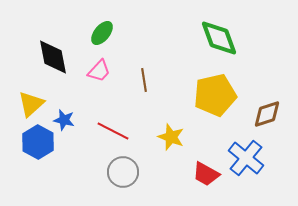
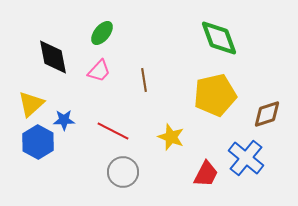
blue star: rotated 15 degrees counterclockwise
red trapezoid: rotated 92 degrees counterclockwise
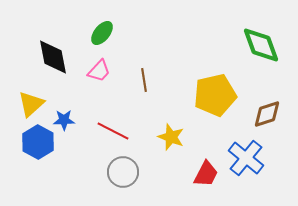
green diamond: moved 42 px right, 7 px down
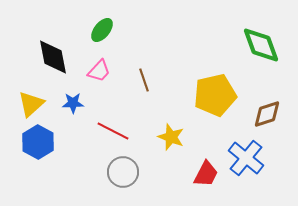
green ellipse: moved 3 px up
brown line: rotated 10 degrees counterclockwise
blue star: moved 9 px right, 17 px up
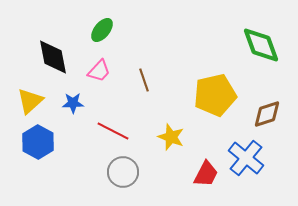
yellow triangle: moved 1 px left, 3 px up
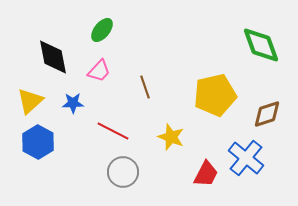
brown line: moved 1 px right, 7 px down
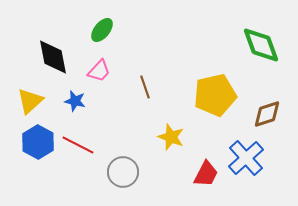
blue star: moved 2 px right, 2 px up; rotated 15 degrees clockwise
red line: moved 35 px left, 14 px down
blue cross: rotated 9 degrees clockwise
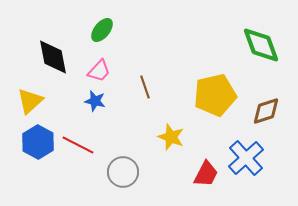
blue star: moved 20 px right
brown diamond: moved 1 px left, 3 px up
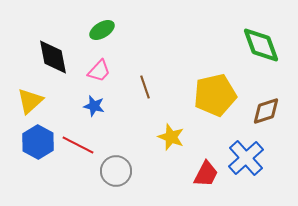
green ellipse: rotated 20 degrees clockwise
blue star: moved 1 px left, 5 px down
gray circle: moved 7 px left, 1 px up
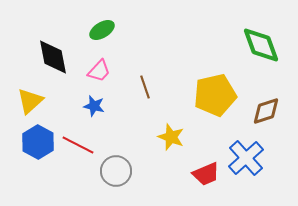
red trapezoid: rotated 40 degrees clockwise
